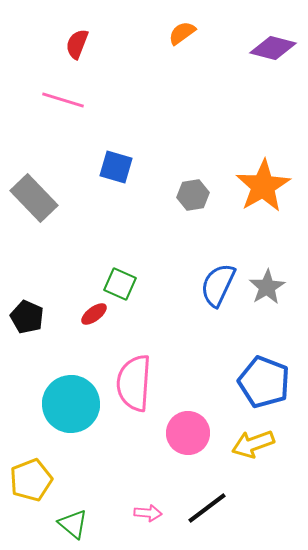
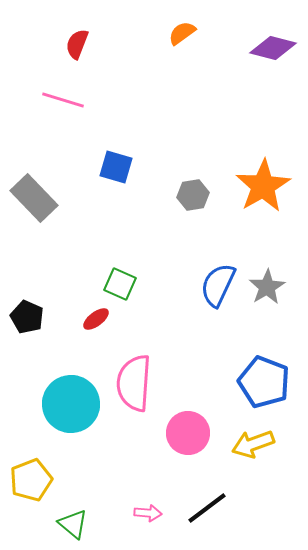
red ellipse: moved 2 px right, 5 px down
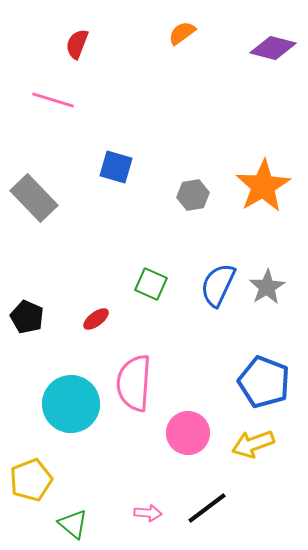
pink line: moved 10 px left
green square: moved 31 px right
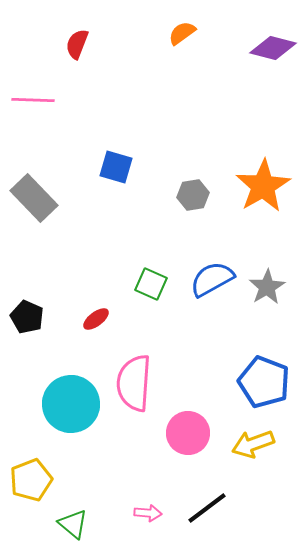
pink line: moved 20 px left; rotated 15 degrees counterclockwise
blue semicircle: moved 6 px left, 6 px up; rotated 36 degrees clockwise
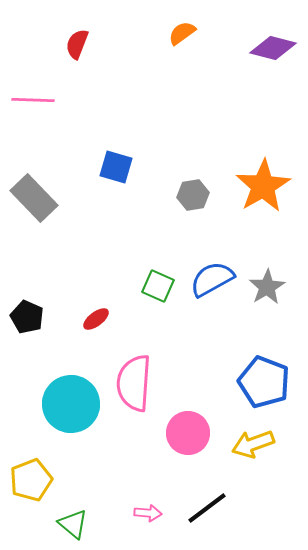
green square: moved 7 px right, 2 px down
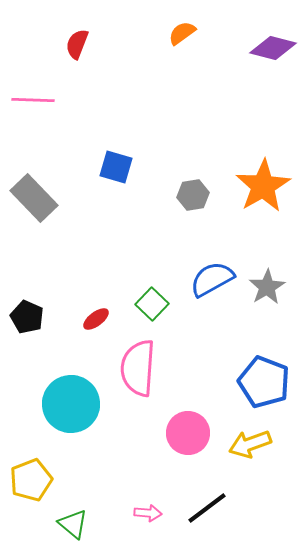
green square: moved 6 px left, 18 px down; rotated 20 degrees clockwise
pink semicircle: moved 4 px right, 15 px up
yellow arrow: moved 3 px left
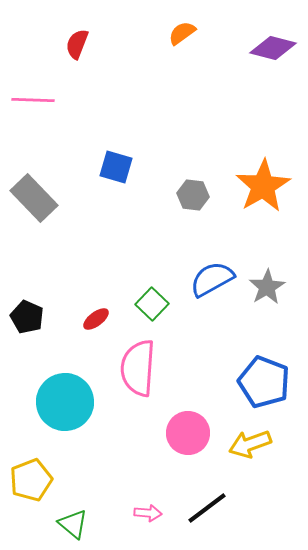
gray hexagon: rotated 16 degrees clockwise
cyan circle: moved 6 px left, 2 px up
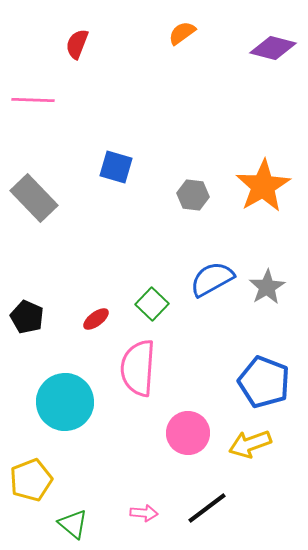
pink arrow: moved 4 px left
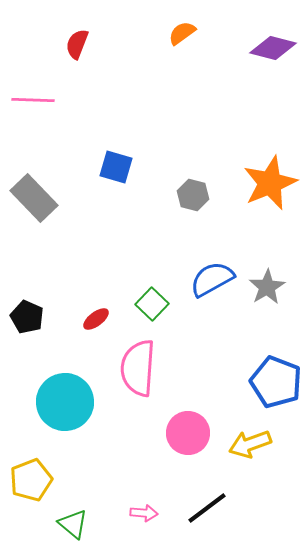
orange star: moved 7 px right, 3 px up; rotated 8 degrees clockwise
gray hexagon: rotated 8 degrees clockwise
blue pentagon: moved 12 px right
